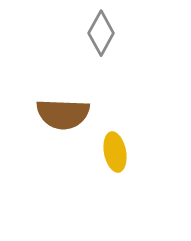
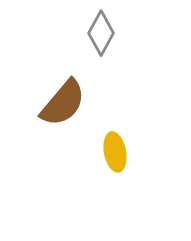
brown semicircle: moved 11 px up; rotated 52 degrees counterclockwise
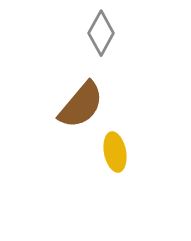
brown semicircle: moved 18 px right, 2 px down
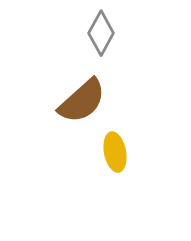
brown semicircle: moved 1 px right, 4 px up; rotated 8 degrees clockwise
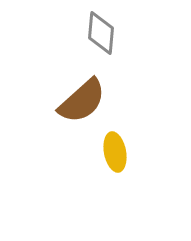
gray diamond: rotated 24 degrees counterclockwise
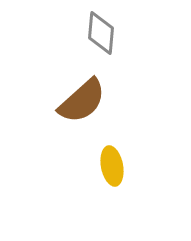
yellow ellipse: moved 3 px left, 14 px down
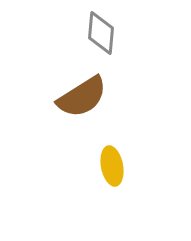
brown semicircle: moved 4 px up; rotated 10 degrees clockwise
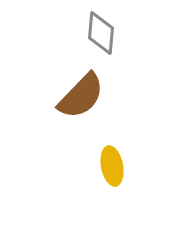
brown semicircle: moved 1 px left, 1 px up; rotated 14 degrees counterclockwise
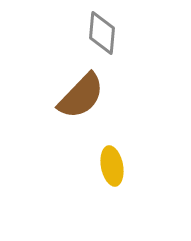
gray diamond: moved 1 px right
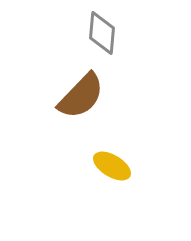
yellow ellipse: rotated 48 degrees counterclockwise
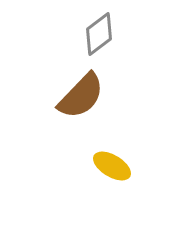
gray diamond: moved 3 px left, 1 px down; rotated 48 degrees clockwise
